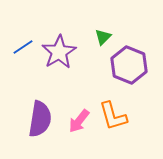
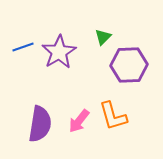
blue line: rotated 15 degrees clockwise
purple hexagon: rotated 24 degrees counterclockwise
purple semicircle: moved 5 px down
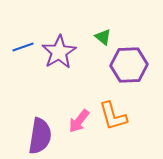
green triangle: rotated 36 degrees counterclockwise
purple semicircle: moved 12 px down
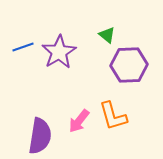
green triangle: moved 4 px right, 2 px up
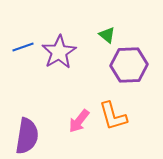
purple semicircle: moved 13 px left
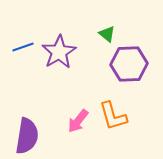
green triangle: moved 1 px up
purple hexagon: moved 1 px up
pink arrow: moved 1 px left
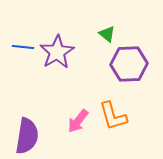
blue line: rotated 25 degrees clockwise
purple star: moved 2 px left
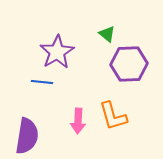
blue line: moved 19 px right, 35 px down
pink arrow: rotated 35 degrees counterclockwise
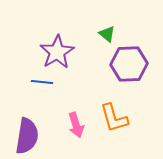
orange L-shape: moved 1 px right, 2 px down
pink arrow: moved 2 px left, 4 px down; rotated 20 degrees counterclockwise
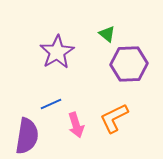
blue line: moved 9 px right, 22 px down; rotated 30 degrees counterclockwise
orange L-shape: rotated 80 degrees clockwise
